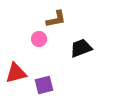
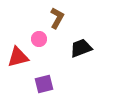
brown L-shape: moved 1 px right, 1 px up; rotated 50 degrees counterclockwise
red triangle: moved 2 px right, 16 px up
purple square: moved 1 px up
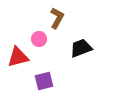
purple square: moved 3 px up
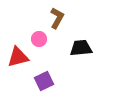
black trapezoid: rotated 15 degrees clockwise
purple square: rotated 12 degrees counterclockwise
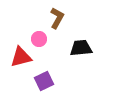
red triangle: moved 3 px right
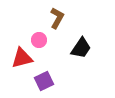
pink circle: moved 1 px down
black trapezoid: rotated 130 degrees clockwise
red triangle: moved 1 px right, 1 px down
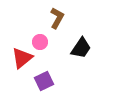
pink circle: moved 1 px right, 2 px down
red triangle: rotated 25 degrees counterclockwise
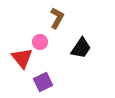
red triangle: rotated 30 degrees counterclockwise
purple square: moved 1 px left, 1 px down
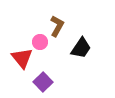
brown L-shape: moved 8 px down
purple square: rotated 18 degrees counterclockwise
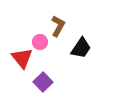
brown L-shape: moved 1 px right
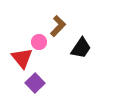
brown L-shape: rotated 15 degrees clockwise
pink circle: moved 1 px left
purple square: moved 8 px left, 1 px down
